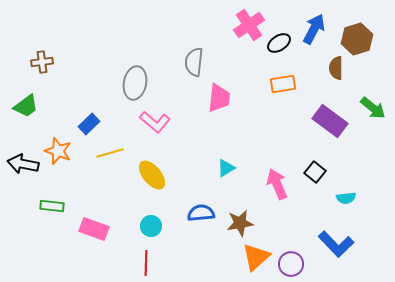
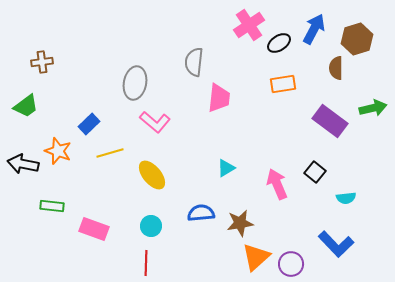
green arrow: rotated 52 degrees counterclockwise
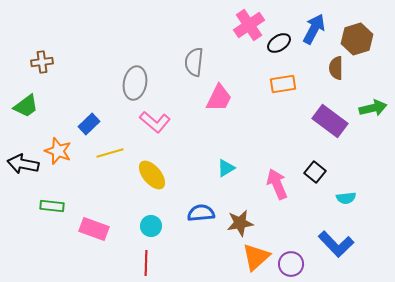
pink trapezoid: rotated 20 degrees clockwise
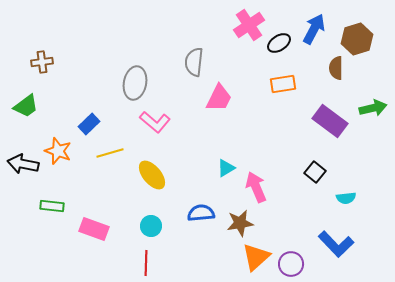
pink arrow: moved 21 px left, 3 px down
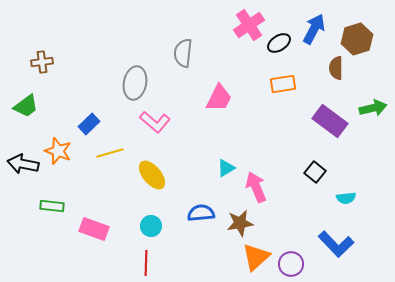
gray semicircle: moved 11 px left, 9 px up
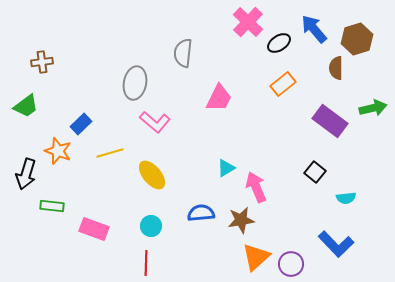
pink cross: moved 1 px left, 3 px up; rotated 12 degrees counterclockwise
blue arrow: rotated 68 degrees counterclockwise
orange rectangle: rotated 30 degrees counterclockwise
blue rectangle: moved 8 px left
black arrow: moved 3 px right, 10 px down; rotated 84 degrees counterclockwise
brown star: moved 1 px right, 3 px up
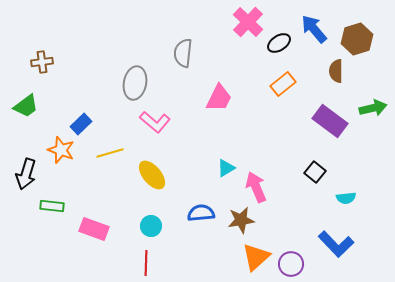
brown semicircle: moved 3 px down
orange star: moved 3 px right, 1 px up
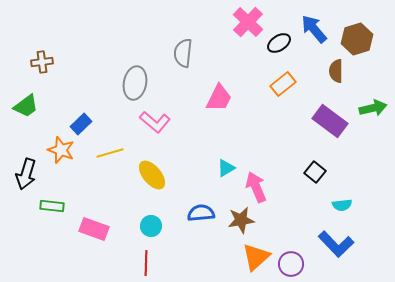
cyan semicircle: moved 4 px left, 7 px down
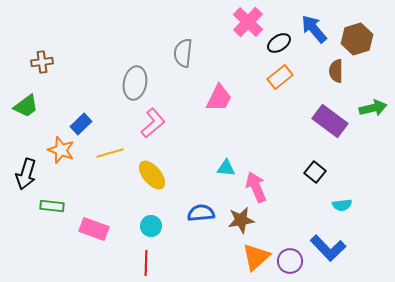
orange rectangle: moved 3 px left, 7 px up
pink L-shape: moved 2 px left, 1 px down; rotated 80 degrees counterclockwise
cyan triangle: rotated 36 degrees clockwise
blue L-shape: moved 8 px left, 4 px down
purple circle: moved 1 px left, 3 px up
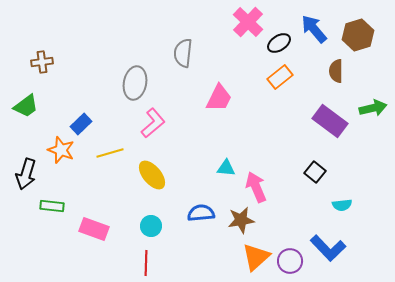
brown hexagon: moved 1 px right, 4 px up
